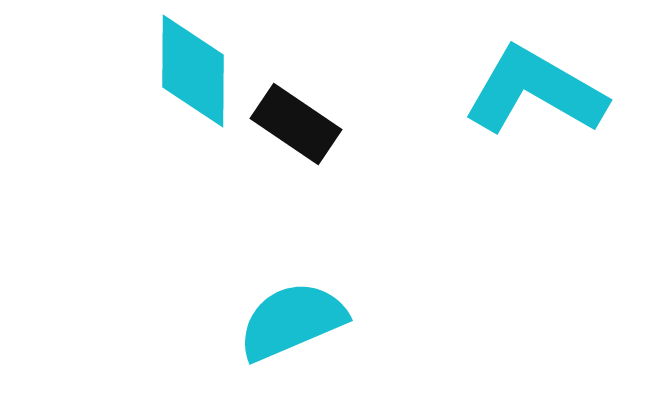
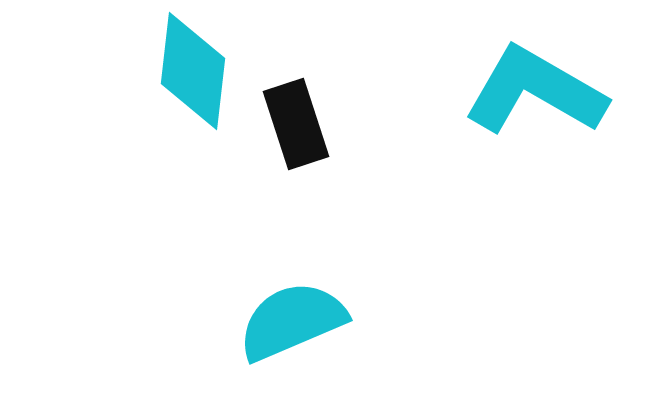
cyan diamond: rotated 6 degrees clockwise
black rectangle: rotated 38 degrees clockwise
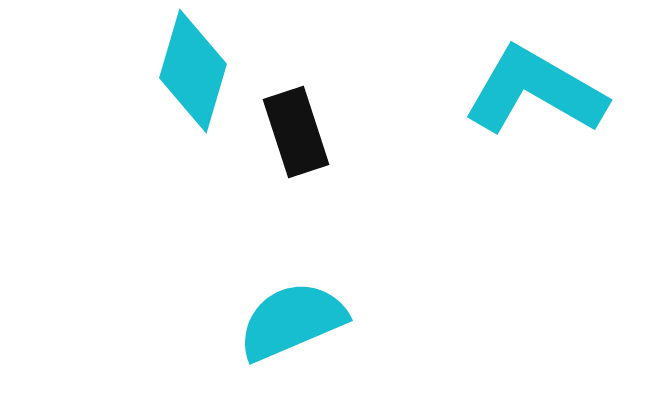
cyan diamond: rotated 10 degrees clockwise
black rectangle: moved 8 px down
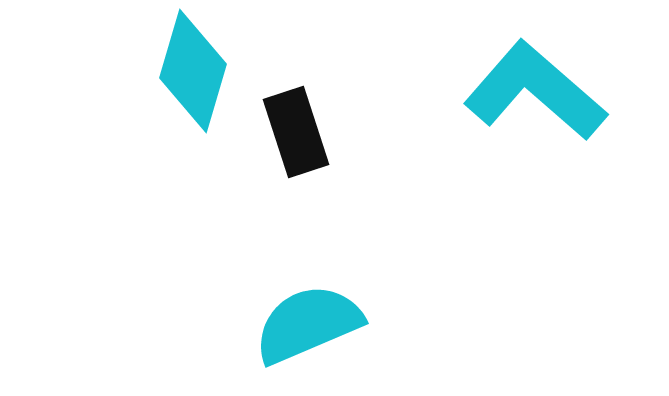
cyan L-shape: rotated 11 degrees clockwise
cyan semicircle: moved 16 px right, 3 px down
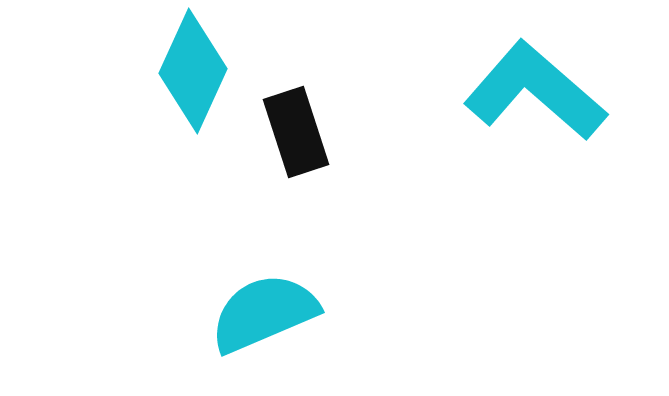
cyan diamond: rotated 8 degrees clockwise
cyan semicircle: moved 44 px left, 11 px up
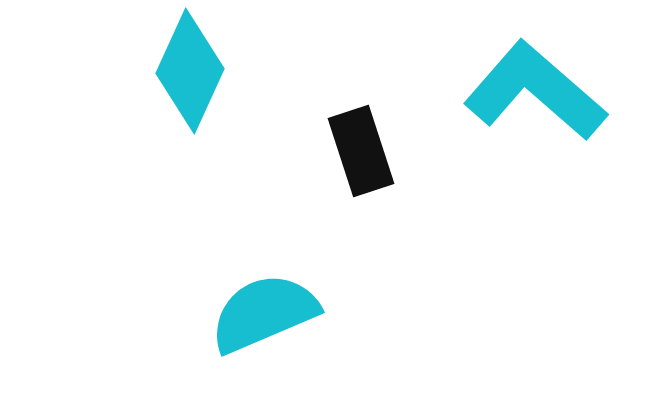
cyan diamond: moved 3 px left
black rectangle: moved 65 px right, 19 px down
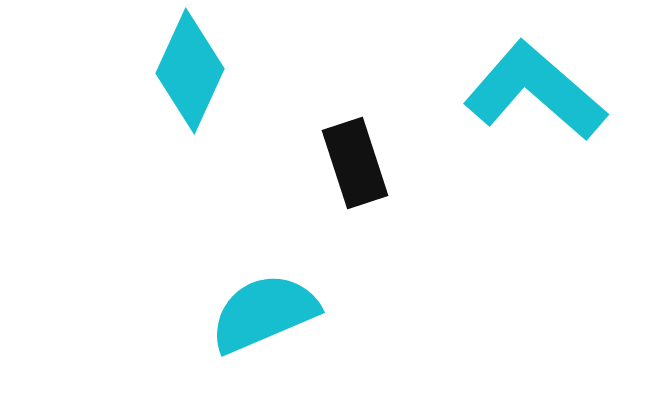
black rectangle: moved 6 px left, 12 px down
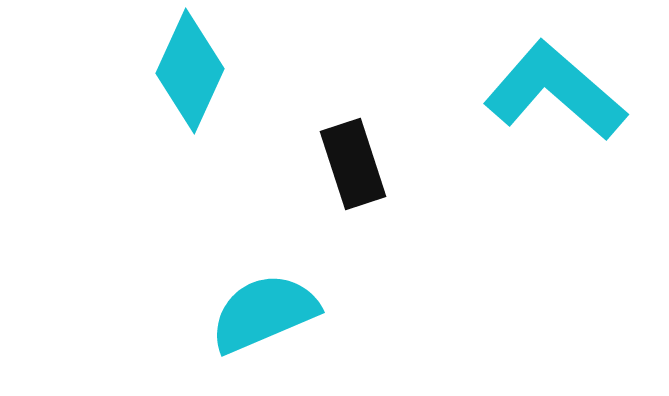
cyan L-shape: moved 20 px right
black rectangle: moved 2 px left, 1 px down
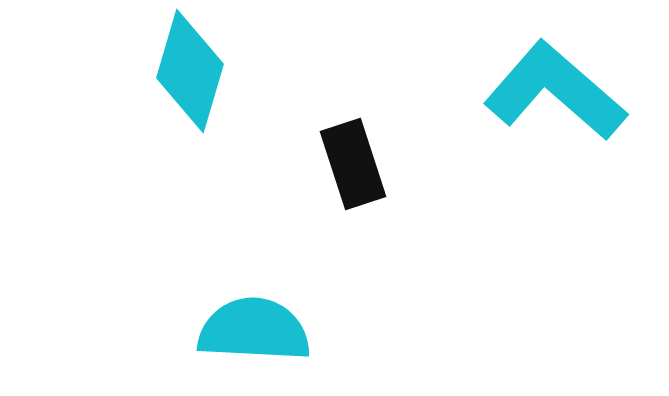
cyan diamond: rotated 8 degrees counterclockwise
cyan semicircle: moved 10 px left, 17 px down; rotated 26 degrees clockwise
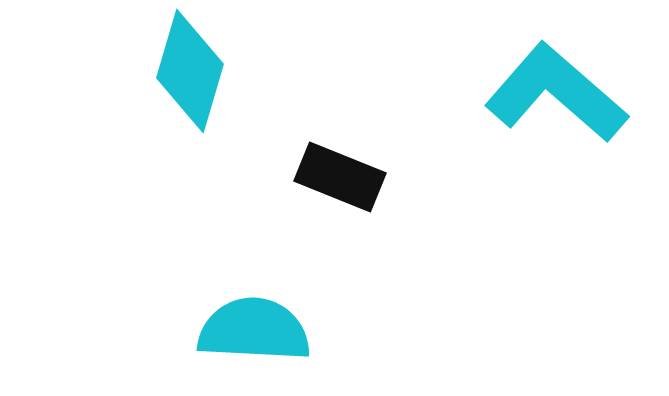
cyan L-shape: moved 1 px right, 2 px down
black rectangle: moved 13 px left, 13 px down; rotated 50 degrees counterclockwise
